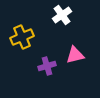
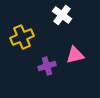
white cross: rotated 18 degrees counterclockwise
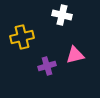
white cross: rotated 24 degrees counterclockwise
yellow cross: rotated 10 degrees clockwise
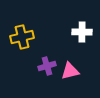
white cross: moved 20 px right, 17 px down; rotated 12 degrees counterclockwise
pink triangle: moved 5 px left, 16 px down
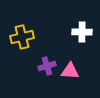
pink triangle: rotated 18 degrees clockwise
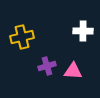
white cross: moved 1 px right, 1 px up
pink triangle: moved 3 px right
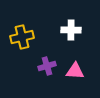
white cross: moved 12 px left, 1 px up
pink triangle: moved 2 px right
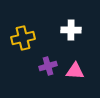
yellow cross: moved 1 px right, 1 px down
purple cross: moved 1 px right
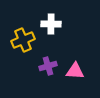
white cross: moved 20 px left, 6 px up
yellow cross: moved 2 px down; rotated 10 degrees counterclockwise
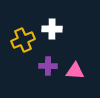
white cross: moved 1 px right, 5 px down
purple cross: rotated 18 degrees clockwise
